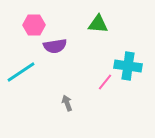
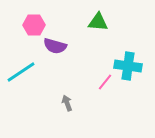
green triangle: moved 2 px up
purple semicircle: rotated 25 degrees clockwise
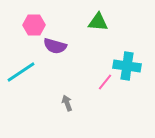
cyan cross: moved 1 px left
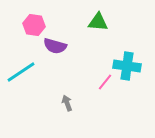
pink hexagon: rotated 10 degrees clockwise
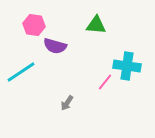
green triangle: moved 2 px left, 3 px down
gray arrow: rotated 126 degrees counterclockwise
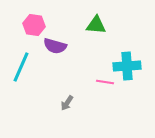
cyan cross: rotated 12 degrees counterclockwise
cyan line: moved 5 px up; rotated 32 degrees counterclockwise
pink line: rotated 60 degrees clockwise
